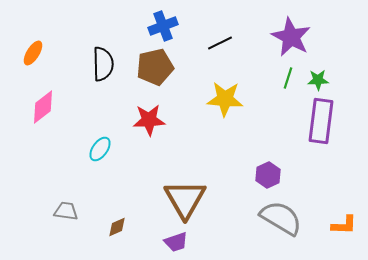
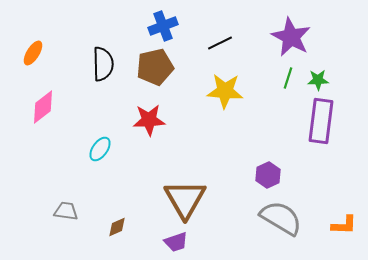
yellow star: moved 8 px up
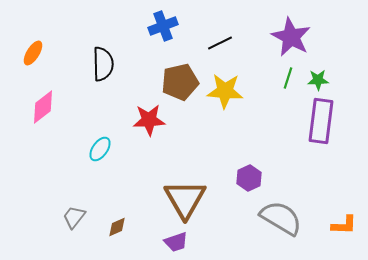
brown pentagon: moved 25 px right, 15 px down
purple hexagon: moved 19 px left, 3 px down
gray trapezoid: moved 8 px right, 6 px down; rotated 60 degrees counterclockwise
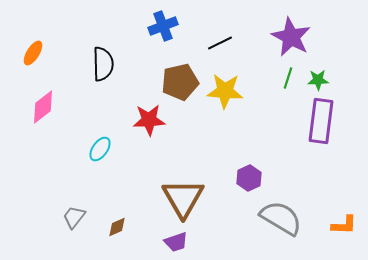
brown triangle: moved 2 px left, 1 px up
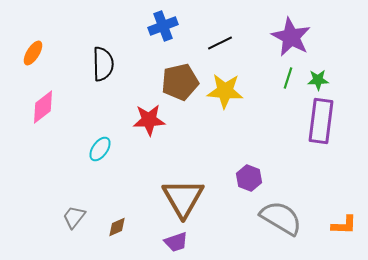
purple hexagon: rotated 15 degrees counterclockwise
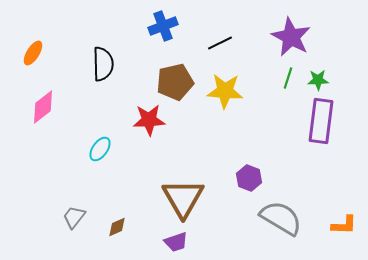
brown pentagon: moved 5 px left
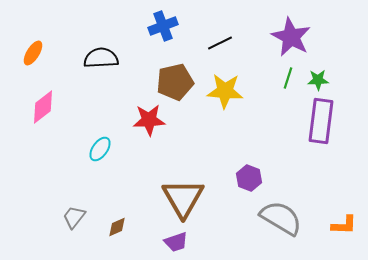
black semicircle: moved 2 px left, 6 px up; rotated 92 degrees counterclockwise
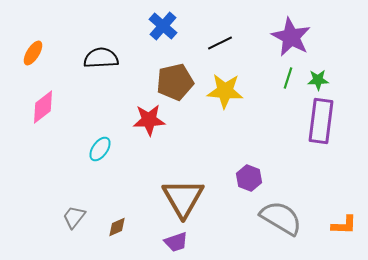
blue cross: rotated 28 degrees counterclockwise
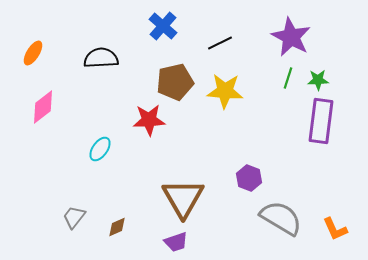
orange L-shape: moved 9 px left, 4 px down; rotated 64 degrees clockwise
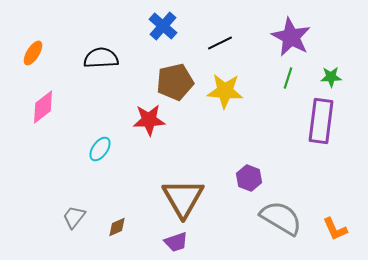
green star: moved 13 px right, 3 px up
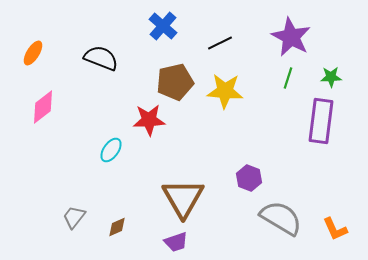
black semicircle: rotated 24 degrees clockwise
cyan ellipse: moved 11 px right, 1 px down
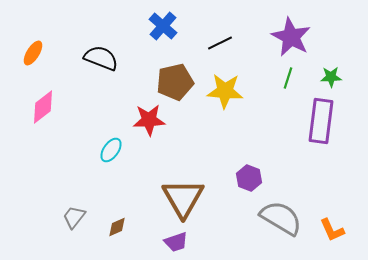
orange L-shape: moved 3 px left, 1 px down
